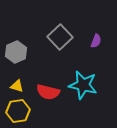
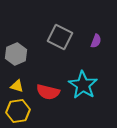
gray square: rotated 20 degrees counterclockwise
gray hexagon: moved 2 px down
cyan star: rotated 20 degrees clockwise
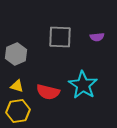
gray square: rotated 25 degrees counterclockwise
purple semicircle: moved 1 px right, 4 px up; rotated 64 degrees clockwise
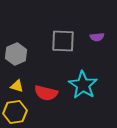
gray square: moved 3 px right, 4 px down
red semicircle: moved 2 px left, 1 px down
yellow hexagon: moved 3 px left, 1 px down
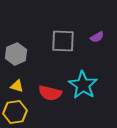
purple semicircle: rotated 24 degrees counterclockwise
red semicircle: moved 4 px right
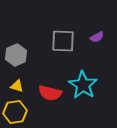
gray hexagon: moved 1 px down
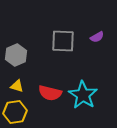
cyan star: moved 10 px down
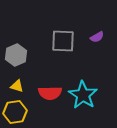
red semicircle: rotated 15 degrees counterclockwise
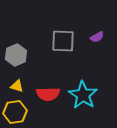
red semicircle: moved 2 px left, 1 px down
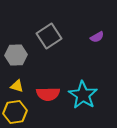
gray square: moved 14 px left, 5 px up; rotated 35 degrees counterclockwise
gray hexagon: rotated 20 degrees clockwise
